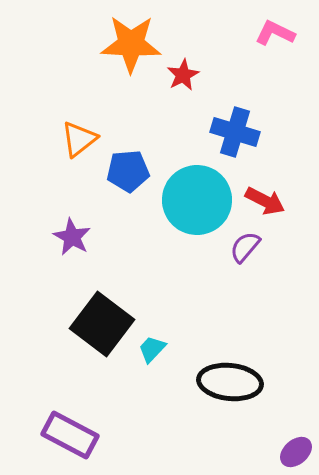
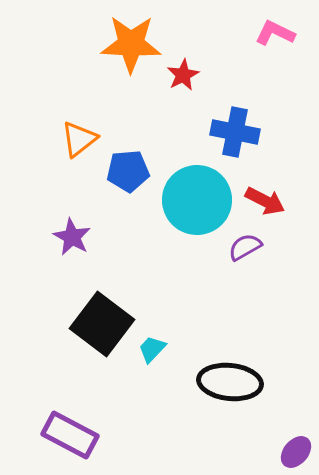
blue cross: rotated 6 degrees counterclockwise
purple semicircle: rotated 20 degrees clockwise
purple ellipse: rotated 8 degrees counterclockwise
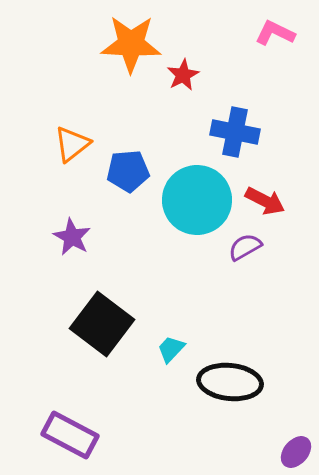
orange triangle: moved 7 px left, 5 px down
cyan trapezoid: moved 19 px right
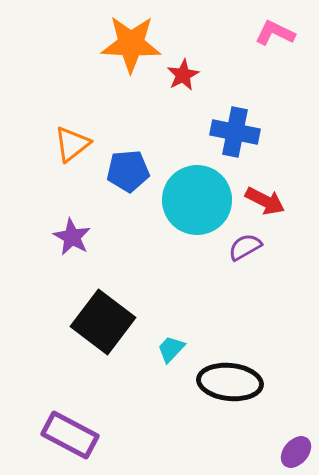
black square: moved 1 px right, 2 px up
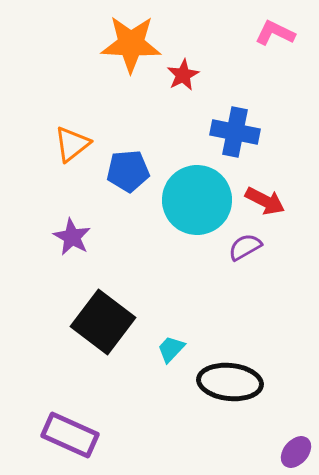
purple rectangle: rotated 4 degrees counterclockwise
